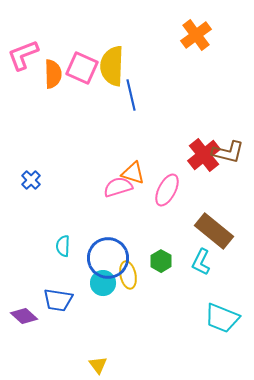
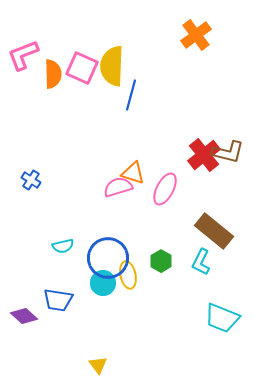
blue line: rotated 28 degrees clockwise
blue cross: rotated 12 degrees counterclockwise
pink ellipse: moved 2 px left, 1 px up
cyan semicircle: rotated 105 degrees counterclockwise
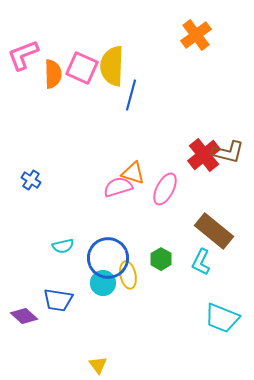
green hexagon: moved 2 px up
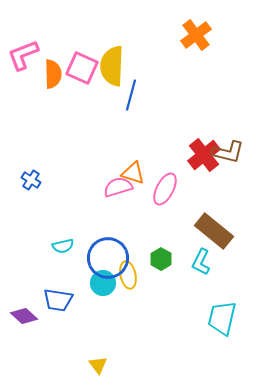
cyan trapezoid: rotated 81 degrees clockwise
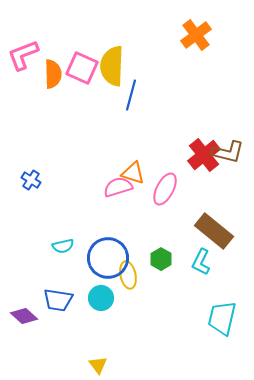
cyan circle: moved 2 px left, 15 px down
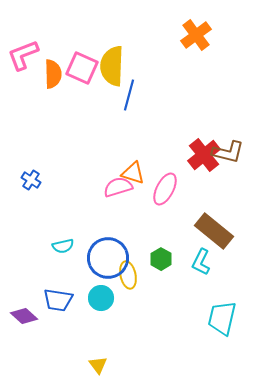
blue line: moved 2 px left
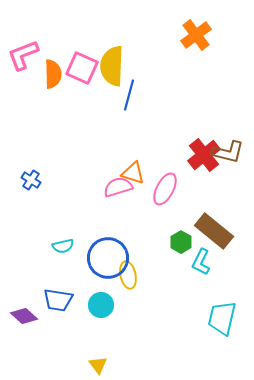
green hexagon: moved 20 px right, 17 px up
cyan circle: moved 7 px down
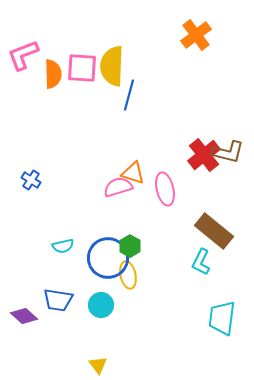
pink square: rotated 20 degrees counterclockwise
pink ellipse: rotated 40 degrees counterclockwise
green hexagon: moved 51 px left, 4 px down
cyan trapezoid: rotated 6 degrees counterclockwise
